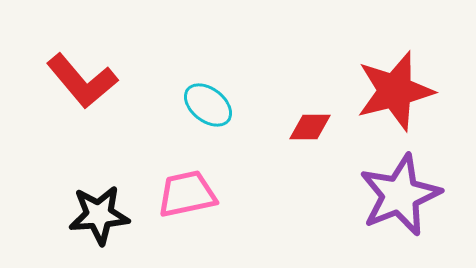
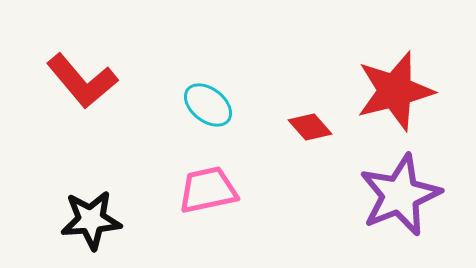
red diamond: rotated 48 degrees clockwise
pink trapezoid: moved 21 px right, 4 px up
black star: moved 8 px left, 5 px down
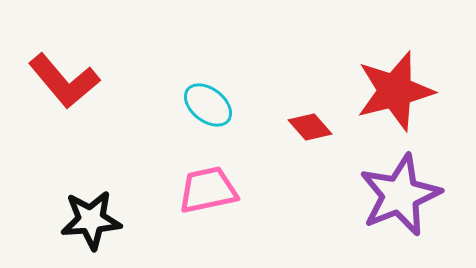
red L-shape: moved 18 px left
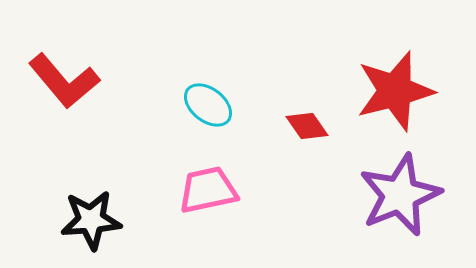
red diamond: moved 3 px left, 1 px up; rotated 6 degrees clockwise
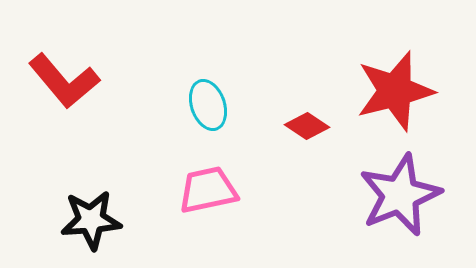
cyan ellipse: rotated 33 degrees clockwise
red diamond: rotated 21 degrees counterclockwise
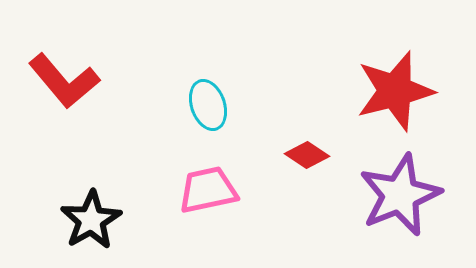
red diamond: moved 29 px down
black star: rotated 26 degrees counterclockwise
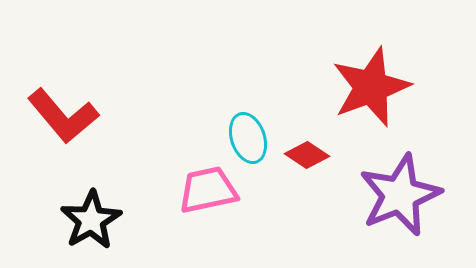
red L-shape: moved 1 px left, 35 px down
red star: moved 24 px left, 4 px up; rotated 6 degrees counterclockwise
cyan ellipse: moved 40 px right, 33 px down
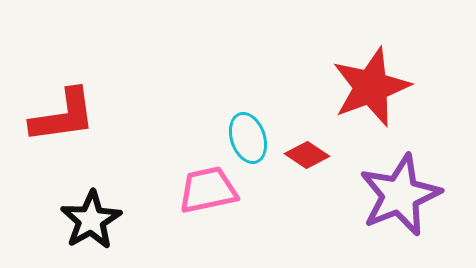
red L-shape: rotated 58 degrees counterclockwise
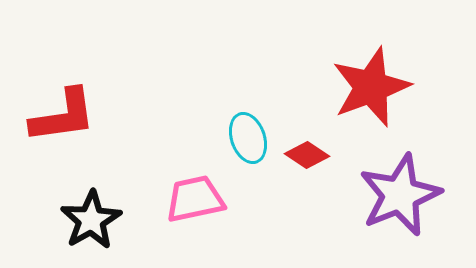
pink trapezoid: moved 13 px left, 9 px down
